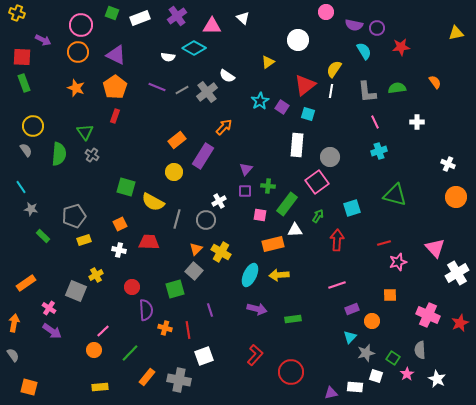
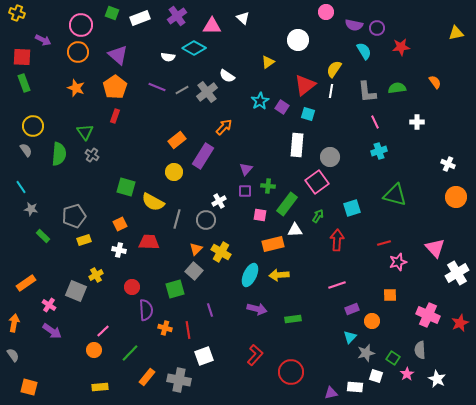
purple triangle at (116, 55): moved 2 px right; rotated 15 degrees clockwise
pink cross at (49, 308): moved 3 px up
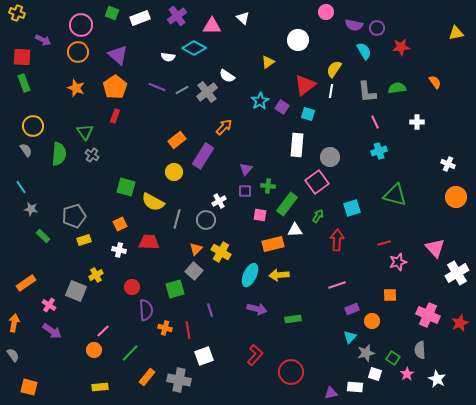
white square at (376, 376): moved 1 px left, 2 px up
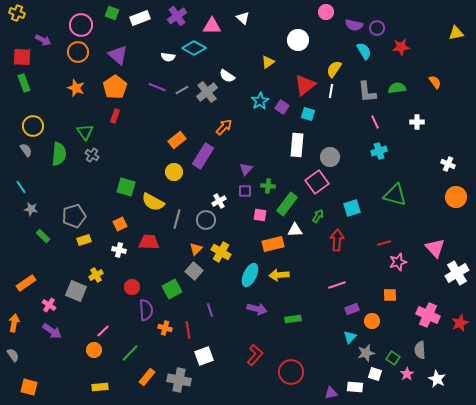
green square at (175, 289): moved 3 px left; rotated 12 degrees counterclockwise
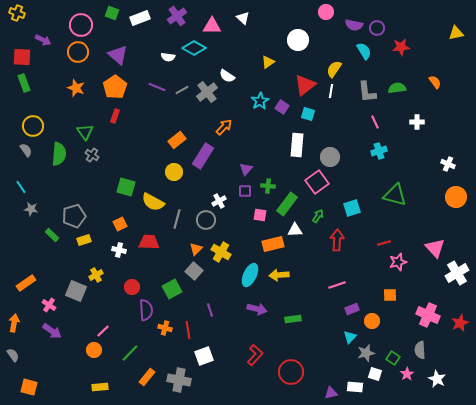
green rectangle at (43, 236): moved 9 px right, 1 px up
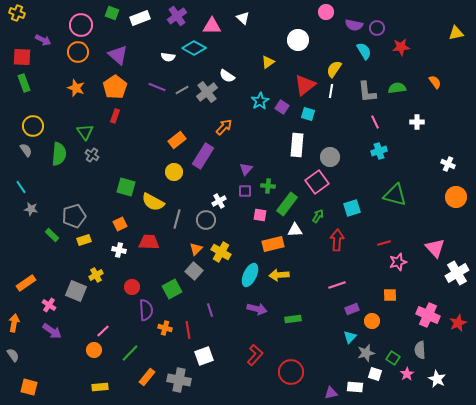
red star at (460, 323): moved 2 px left
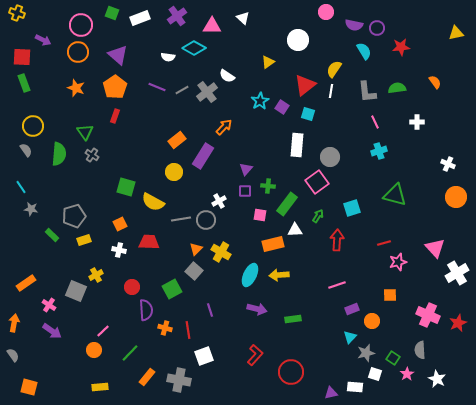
gray line at (177, 219): moved 4 px right; rotated 66 degrees clockwise
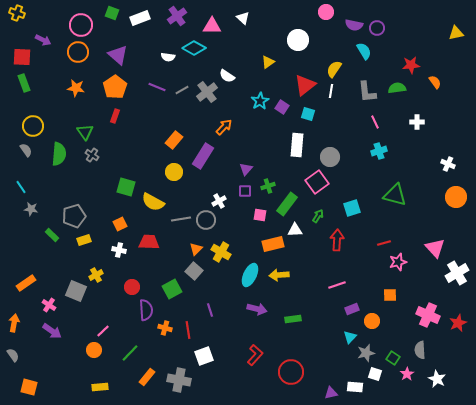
red star at (401, 47): moved 10 px right, 18 px down
orange star at (76, 88): rotated 12 degrees counterclockwise
orange rectangle at (177, 140): moved 3 px left; rotated 12 degrees counterclockwise
green cross at (268, 186): rotated 24 degrees counterclockwise
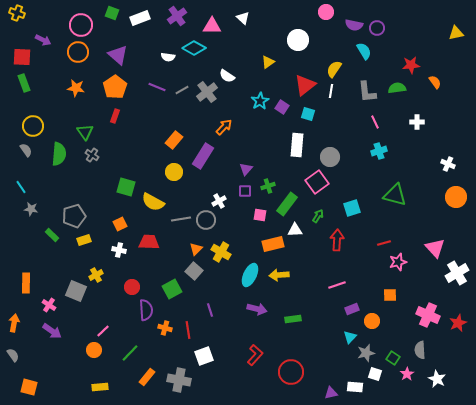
orange rectangle at (26, 283): rotated 54 degrees counterclockwise
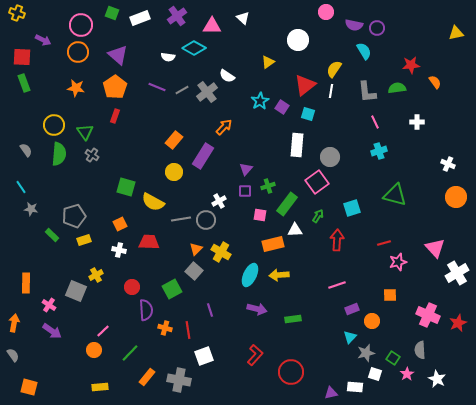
yellow circle at (33, 126): moved 21 px right, 1 px up
